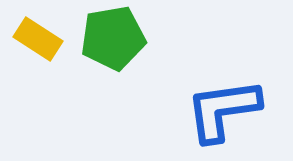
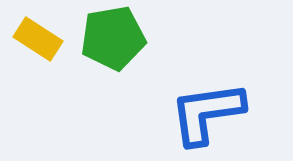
blue L-shape: moved 16 px left, 3 px down
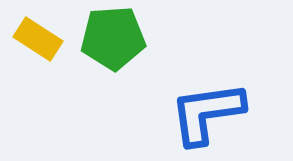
green pentagon: rotated 6 degrees clockwise
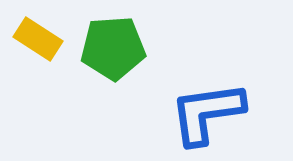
green pentagon: moved 10 px down
